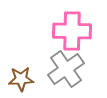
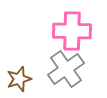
brown star: moved 2 px left; rotated 15 degrees counterclockwise
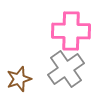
pink cross: moved 1 px left
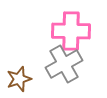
gray cross: moved 2 px left, 5 px up; rotated 6 degrees clockwise
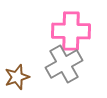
brown star: moved 2 px left, 2 px up
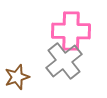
gray cross: moved 3 px up; rotated 9 degrees counterclockwise
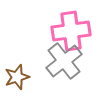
pink cross: rotated 9 degrees counterclockwise
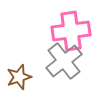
brown star: moved 2 px right
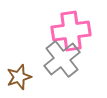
gray cross: moved 2 px left, 2 px up
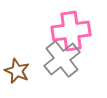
brown star: moved 2 px left, 6 px up; rotated 30 degrees counterclockwise
